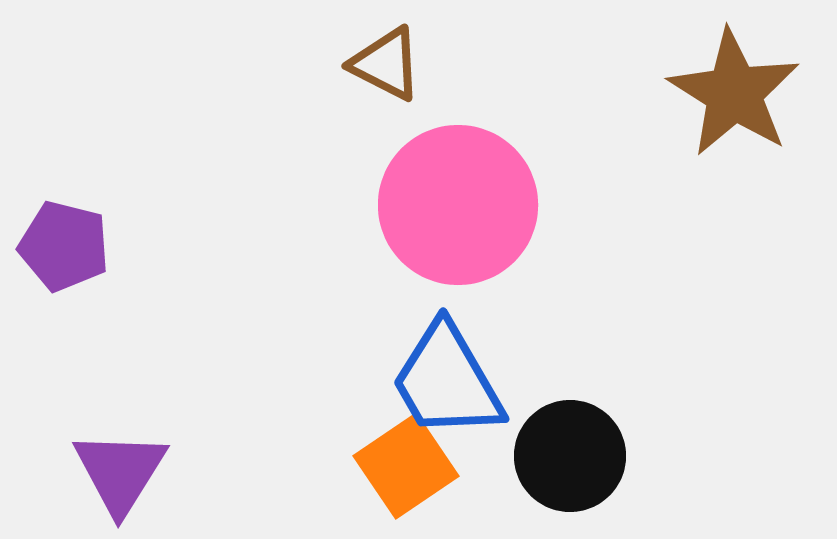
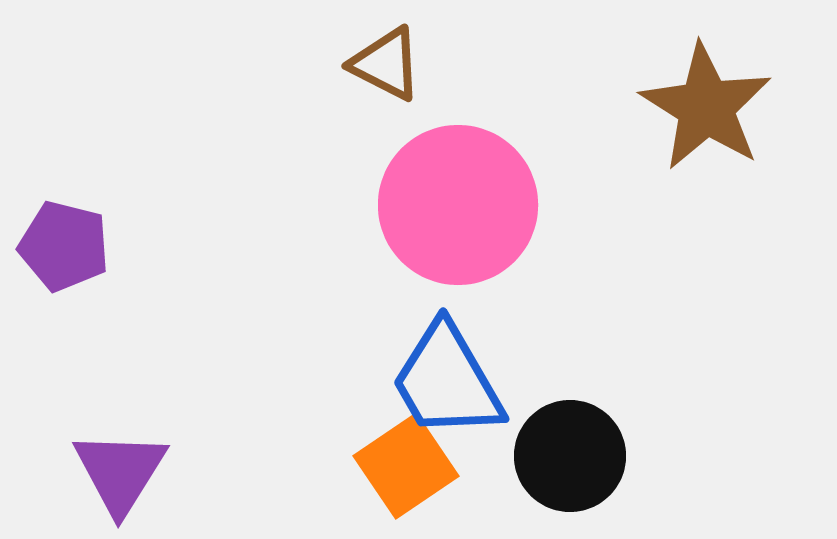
brown star: moved 28 px left, 14 px down
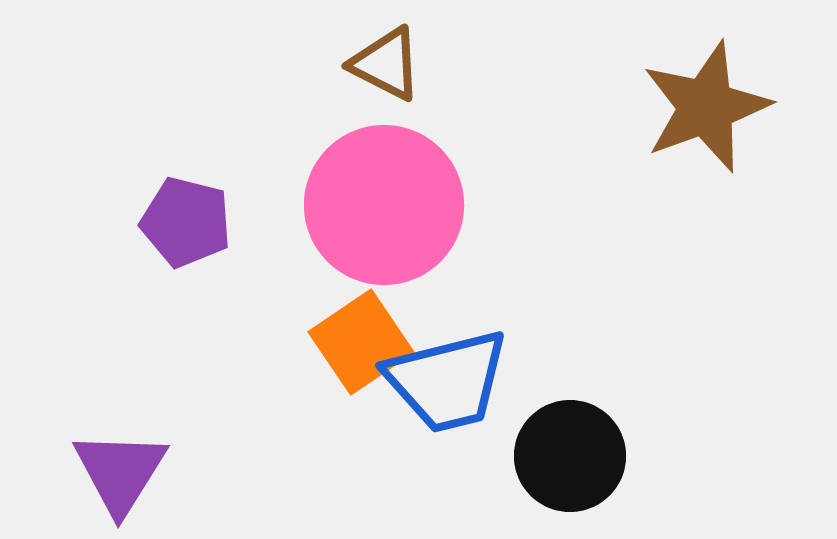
brown star: rotated 20 degrees clockwise
pink circle: moved 74 px left
purple pentagon: moved 122 px right, 24 px up
blue trapezoid: rotated 74 degrees counterclockwise
orange square: moved 45 px left, 124 px up
